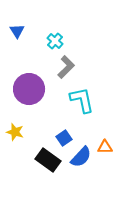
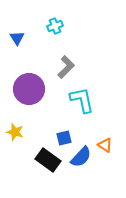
blue triangle: moved 7 px down
cyan cross: moved 15 px up; rotated 28 degrees clockwise
blue square: rotated 21 degrees clockwise
orange triangle: moved 2 px up; rotated 35 degrees clockwise
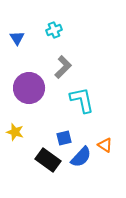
cyan cross: moved 1 px left, 4 px down
gray L-shape: moved 3 px left
purple circle: moved 1 px up
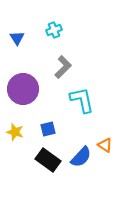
purple circle: moved 6 px left, 1 px down
blue square: moved 16 px left, 9 px up
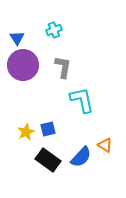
gray L-shape: rotated 35 degrees counterclockwise
purple circle: moved 24 px up
yellow star: moved 11 px right; rotated 30 degrees clockwise
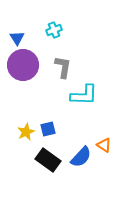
cyan L-shape: moved 2 px right, 5 px up; rotated 104 degrees clockwise
orange triangle: moved 1 px left
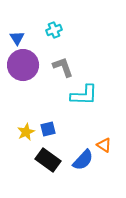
gray L-shape: rotated 30 degrees counterclockwise
blue semicircle: moved 2 px right, 3 px down
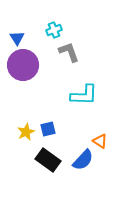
gray L-shape: moved 6 px right, 15 px up
orange triangle: moved 4 px left, 4 px up
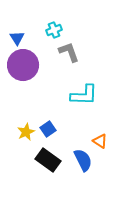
blue square: rotated 21 degrees counterclockwise
blue semicircle: rotated 70 degrees counterclockwise
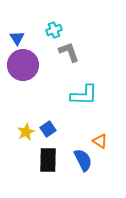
black rectangle: rotated 55 degrees clockwise
